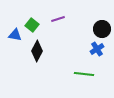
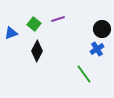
green square: moved 2 px right, 1 px up
blue triangle: moved 4 px left, 2 px up; rotated 32 degrees counterclockwise
green line: rotated 48 degrees clockwise
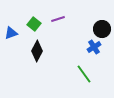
blue cross: moved 3 px left, 2 px up
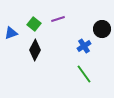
blue cross: moved 10 px left, 1 px up
black diamond: moved 2 px left, 1 px up
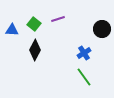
blue triangle: moved 1 px right, 3 px up; rotated 24 degrees clockwise
blue cross: moved 7 px down
green line: moved 3 px down
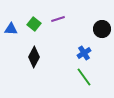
blue triangle: moved 1 px left, 1 px up
black diamond: moved 1 px left, 7 px down
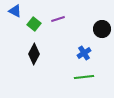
blue triangle: moved 4 px right, 18 px up; rotated 24 degrees clockwise
black diamond: moved 3 px up
green line: rotated 60 degrees counterclockwise
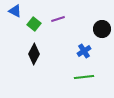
blue cross: moved 2 px up
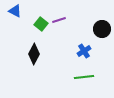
purple line: moved 1 px right, 1 px down
green square: moved 7 px right
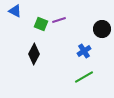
green square: rotated 16 degrees counterclockwise
green line: rotated 24 degrees counterclockwise
